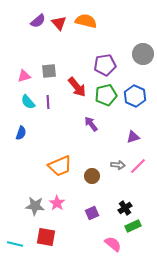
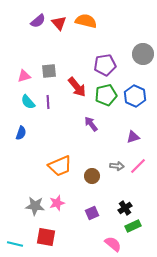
gray arrow: moved 1 px left, 1 px down
pink star: rotated 21 degrees clockwise
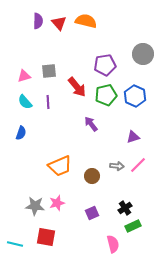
purple semicircle: rotated 49 degrees counterclockwise
cyan semicircle: moved 3 px left
pink line: moved 1 px up
pink semicircle: rotated 36 degrees clockwise
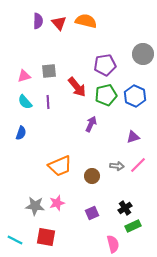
purple arrow: rotated 63 degrees clockwise
cyan line: moved 4 px up; rotated 14 degrees clockwise
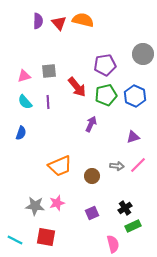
orange semicircle: moved 3 px left, 1 px up
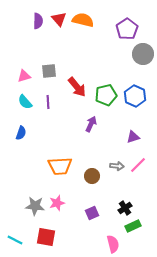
red triangle: moved 4 px up
purple pentagon: moved 22 px right, 36 px up; rotated 25 degrees counterclockwise
orange trapezoid: rotated 20 degrees clockwise
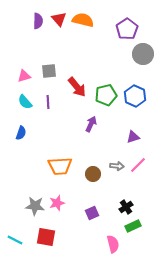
brown circle: moved 1 px right, 2 px up
black cross: moved 1 px right, 1 px up
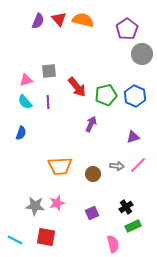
purple semicircle: rotated 21 degrees clockwise
gray circle: moved 1 px left
pink triangle: moved 2 px right, 4 px down
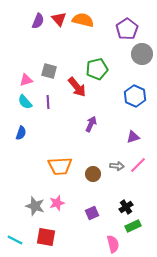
gray square: rotated 21 degrees clockwise
green pentagon: moved 9 px left, 26 px up
gray star: rotated 12 degrees clockwise
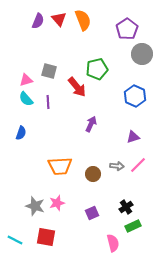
orange semicircle: rotated 55 degrees clockwise
cyan semicircle: moved 1 px right, 3 px up
pink semicircle: moved 1 px up
